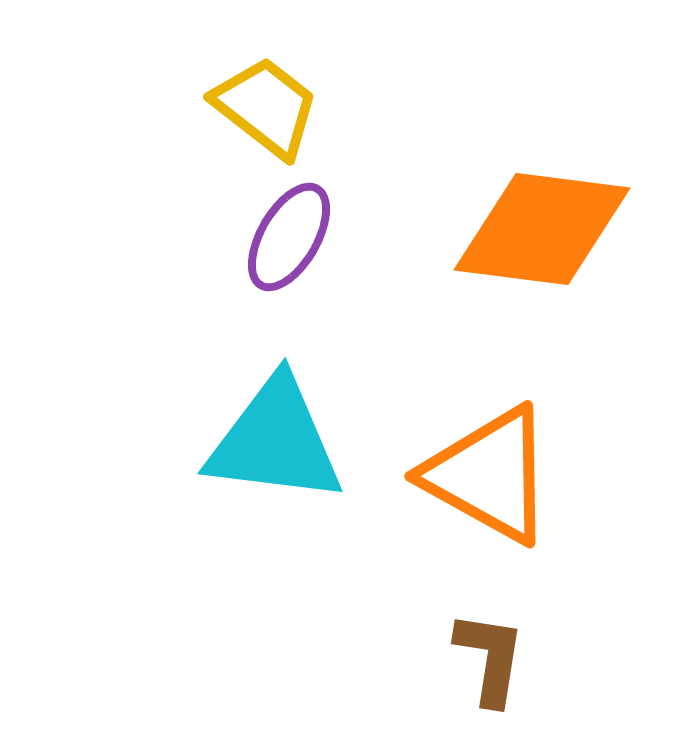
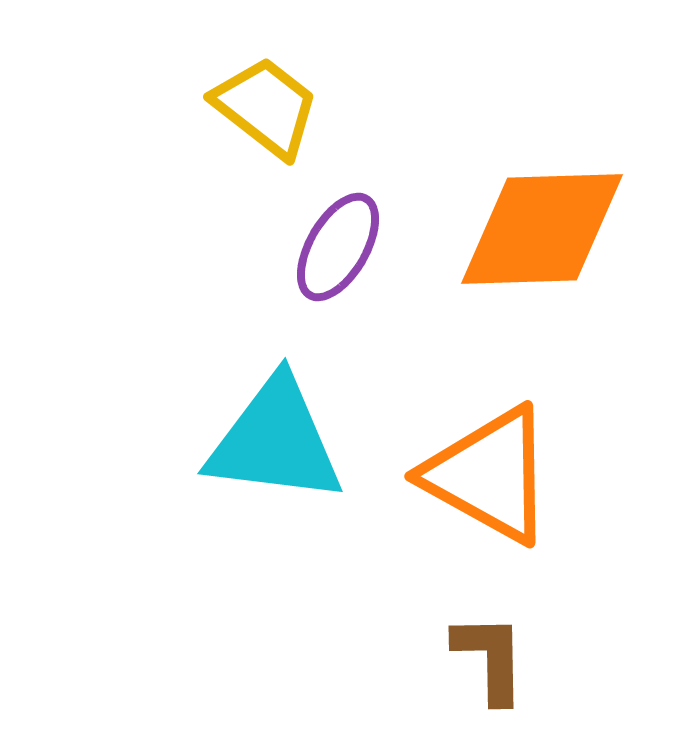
orange diamond: rotated 9 degrees counterclockwise
purple ellipse: moved 49 px right, 10 px down
brown L-shape: rotated 10 degrees counterclockwise
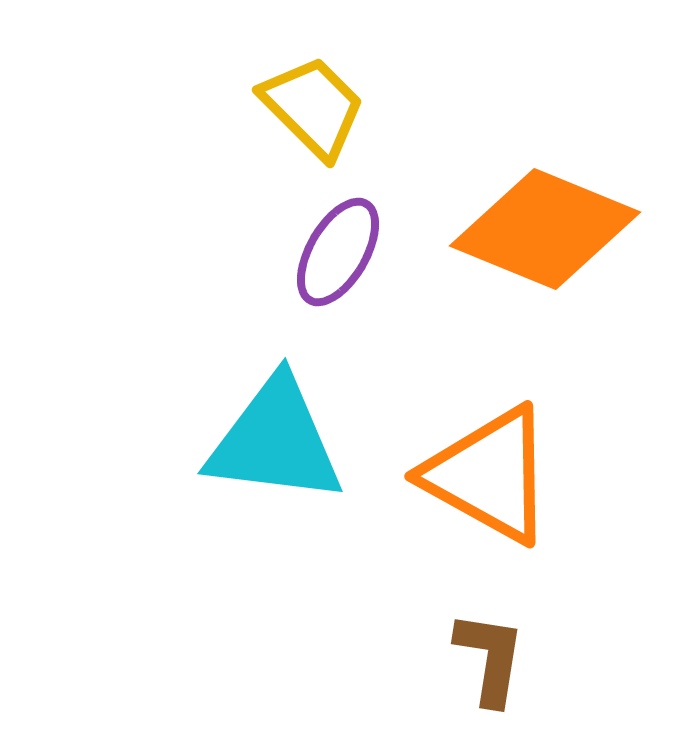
yellow trapezoid: moved 47 px right; rotated 7 degrees clockwise
orange diamond: moved 3 px right; rotated 24 degrees clockwise
purple ellipse: moved 5 px down
brown L-shape: rotated 10 degrees clockwise
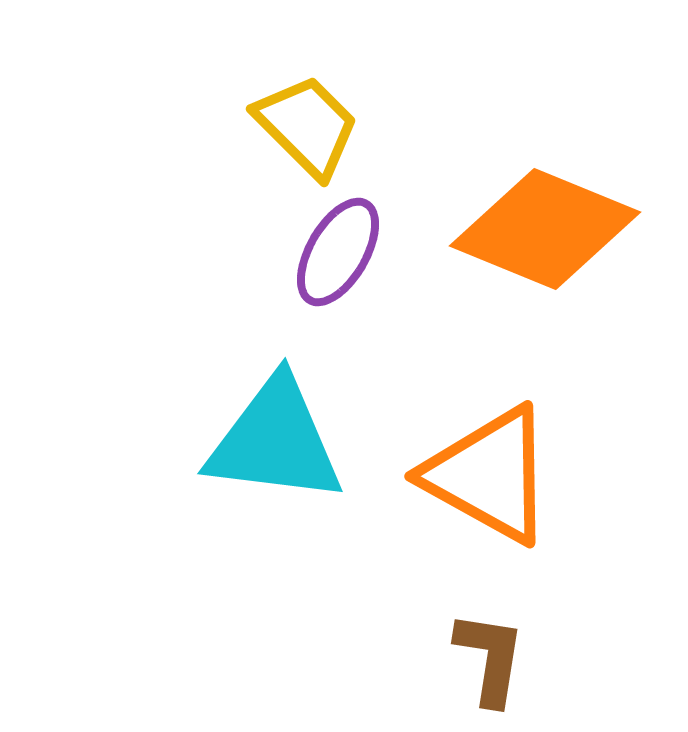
yellow trapezoid: moved 6 px left, 19 px down
